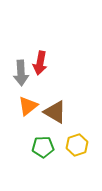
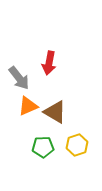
red arrow: moved 9 px right
gray arrow: moved 2 px left, 5 px down; rotated 35 degrees counterclockwise
orange triangle: rotated 15 degrees clockwise
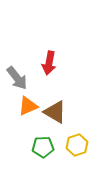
gray arrow: moved 2 px left
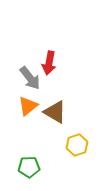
gray arrow: moved 13 px right
orange triangle: rotated 15 degrees counterclockwise
green pentagon: moved 14 px left, 20 px down
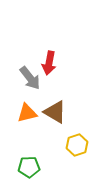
orange triangle: moved 1 px left, 7 px down; rotated 25 degrees clockwise
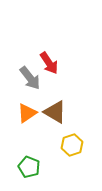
red arrow: rotated 45 degrees counterclockwise
orange triangle: rotated 20 degrees counterclockwise
yellow hexagon: moved 5 px left
green pentagon: rotated 25 degrees clockwise
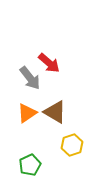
red arrow: rotated 15 degrees counterclockwise
green pentagon: moved 1 px right, 2 px up; rotated 25 degrees clockwise
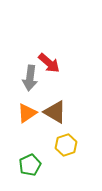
gray arrow: rotated 45 degrees clockwise
yellow hexagon: moved 6 px left
